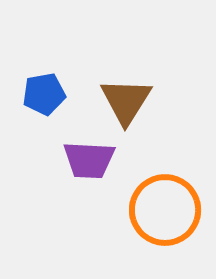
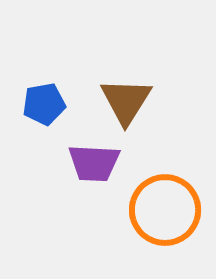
blue pentagon: moved 10 px down
purple trapezoid: moved 5 px right, 3 px down
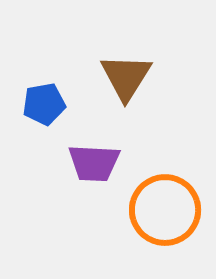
brown triangle: moved 24 px up
